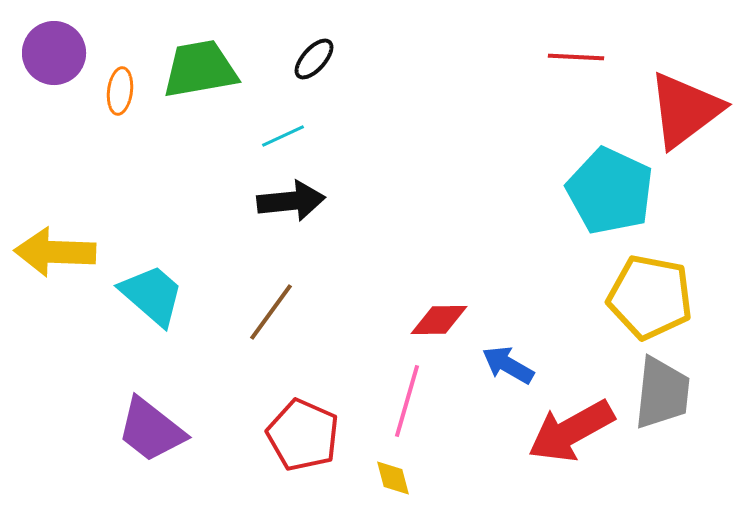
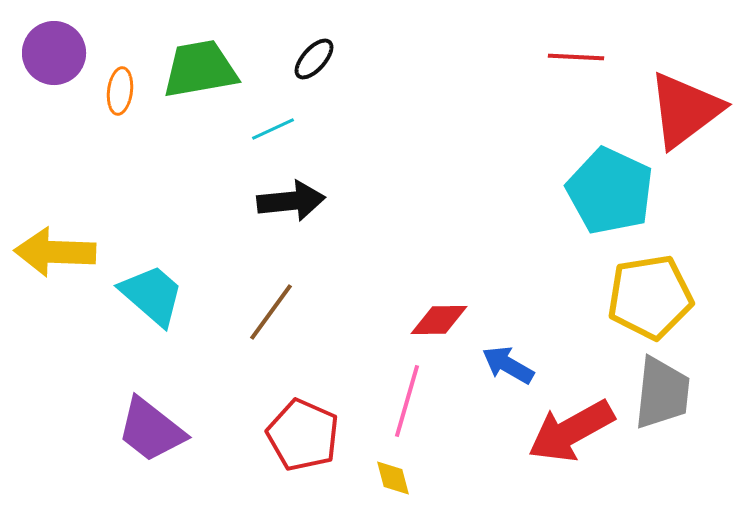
cyan line: moved 10 px left, 7 px up
yellow pentagon: rotated 20 degrees counterclockwise
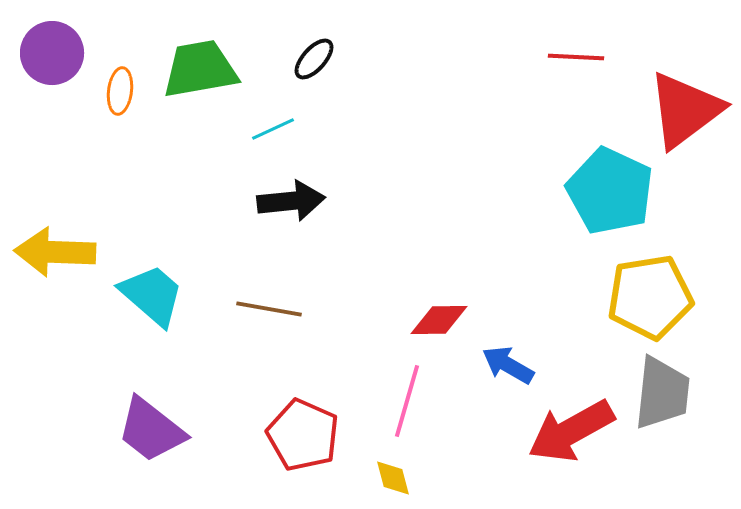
purple circle: moved 2 px left
brown line: moved 2 px left, 3 px up; rotated 64 degrees clockwise
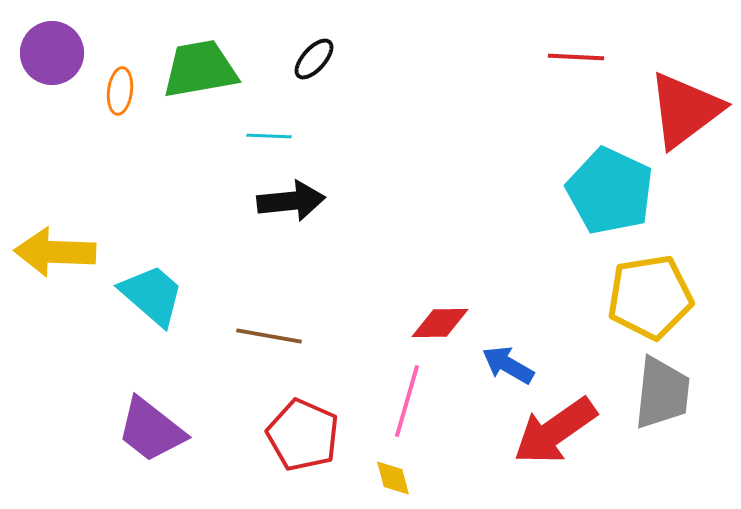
cyan line: moved 4 px left, 7 px down; rotated 27 degrees clockwise
brown line: moved 27 px down
red diamond: moved 1 px right, 3 px down
red arrow: moved 16 px left; rotated 6 degrees counterclockwise
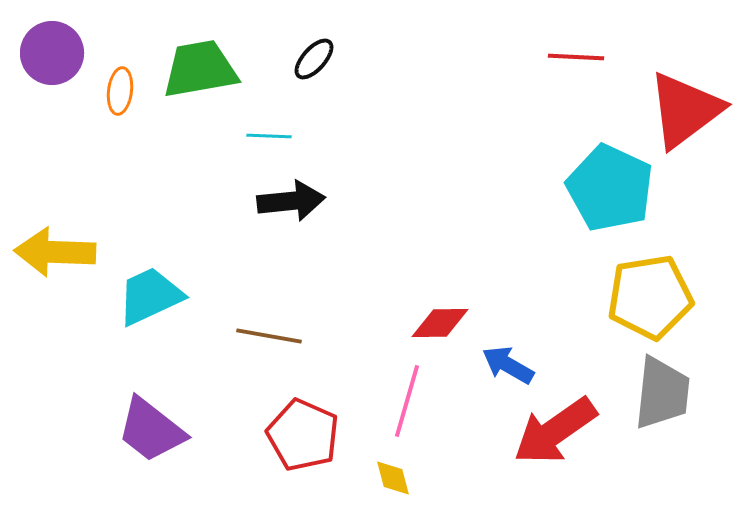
cyan pentagon: moved 3 px up
cyan trapezoid: moved 2 px left, 1 px down; rotated 66 degrees counterclockwise
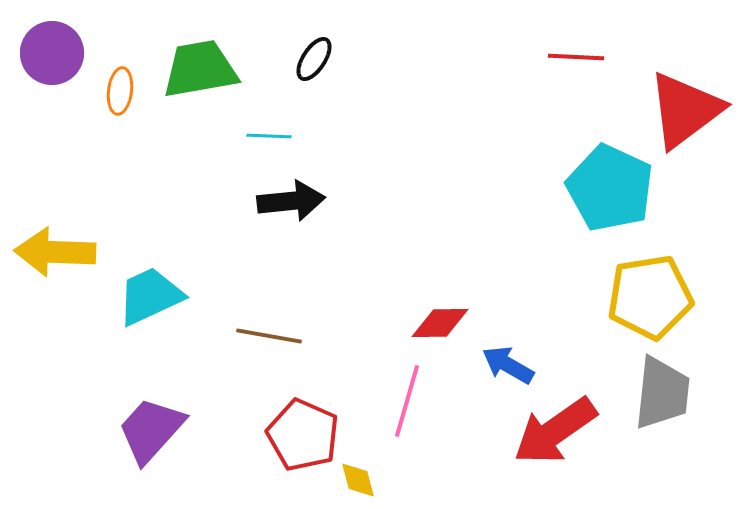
black ellipse: rotated 9 degrees counterclockwise
purple trapezoid: rotated 94 degrees clockwise
yellow diamond: moved 35 px left, 2 px down
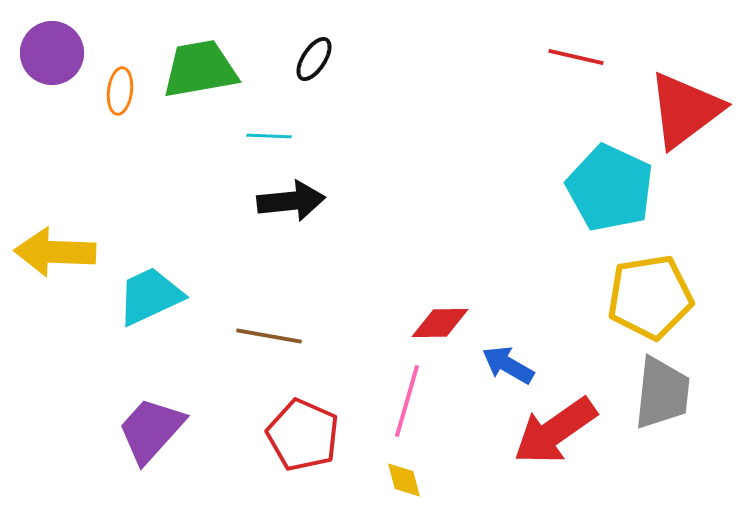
red line: rotated 10 degrees clockwise
yellow diamond: moved 46 px right
